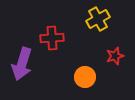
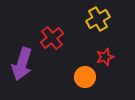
red cross: rotated 35 degrees counterclockwise
red star: moved 10 px left, 1 px down
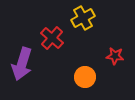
yellow cross: moved 15 px left, 1 px up
red cross: rotated 10 degrees counterclockwise
red star: moved 10 px right, 1 px up; rotated 24 degrees clockwise
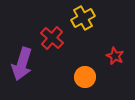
red star: rotated 18 degrees clockwise
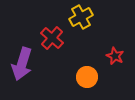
yellow cross: moved 2 px left, 1 px up
orange circle: moved 2 px right
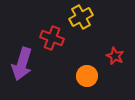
red cross: rotated 20 degrees counterclockwise
orange circle: moved 1 px up
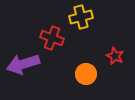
yellow cross: rotated 15 degrees clockwise
purple arrow: moved 1 px right; rotated 56 degrees clockwise
orange circle: moved 1 px left, 2 px up
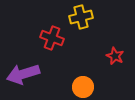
purple arrow: moved 10 px down
orange circle: moved 3 px left, 13 px down
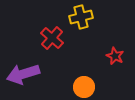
red cross: rotated 20 degrees clockwise
orange circle: moved 1 px right
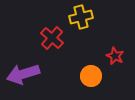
orange circle: moved 7 px right, 11 px up
